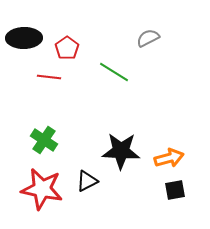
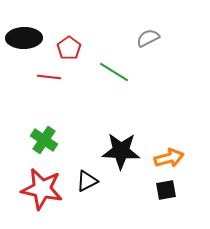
red pentagon: moved 2 px right
black square: moved 9 px left
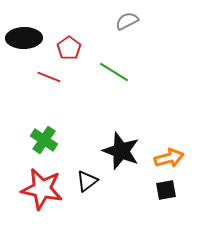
gray semicircle: moved 21 px left, 17 px up
red line: rotated 15 degrees clockwise
black star: rotated 18 degrees clockwise
black triangle: rotated 10 degrees counterclockwise
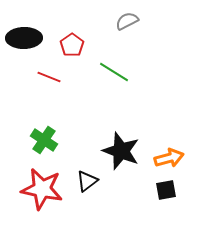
red pentagon: moved 3 px right, 3 px up
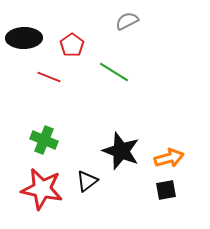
green cross: rotated 12 degrees counterclockwise
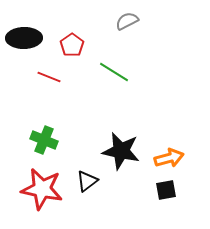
black star: rotated 9 degrees counterclockwise
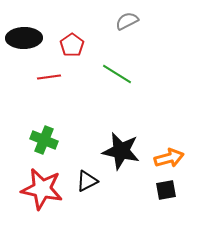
green line: moved 3 px right, 2 px down
red line: rotated 30 degrees counterclockwise
black triangle: rotated 10 degrees clockwise
